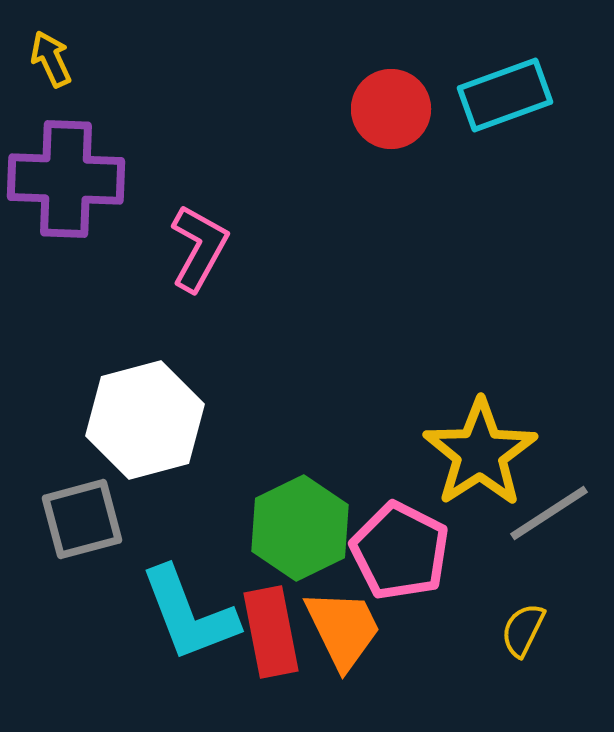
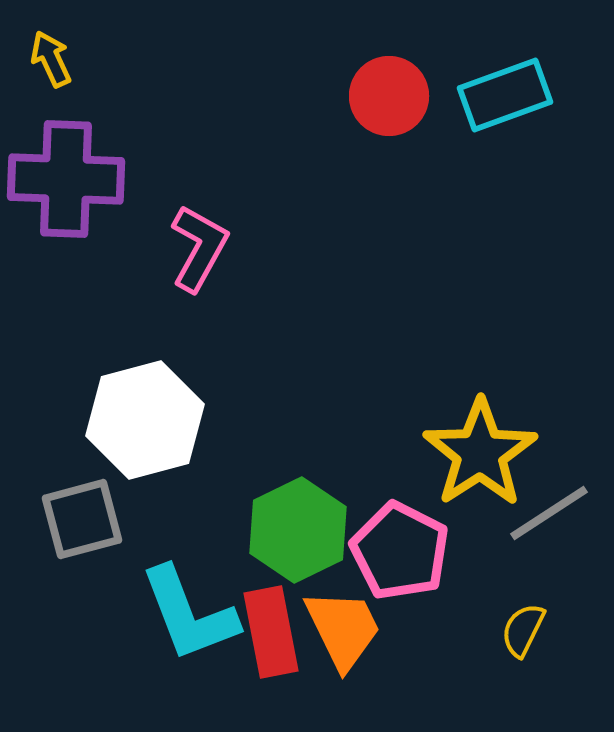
red circle: moved 2 px left, 13 px up
green hexagon: moved 2 px left, 2 px down
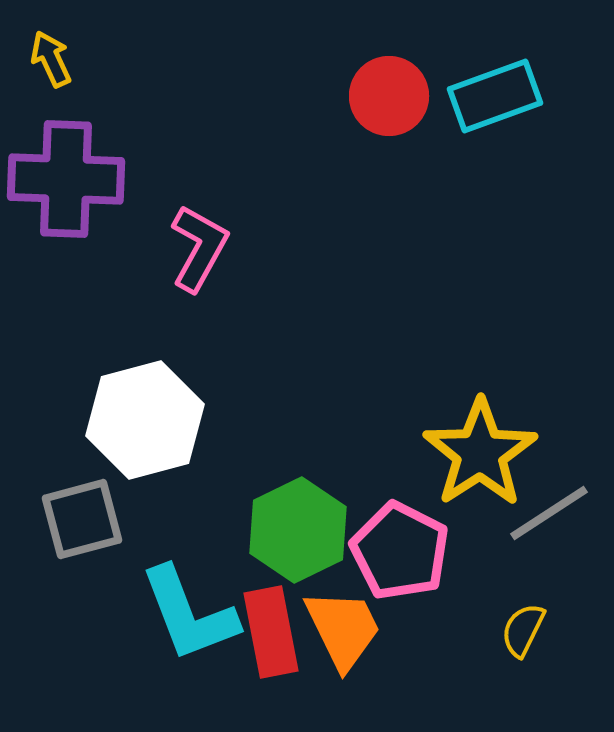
cyan rectangle: moved 10 px left, 1 px down
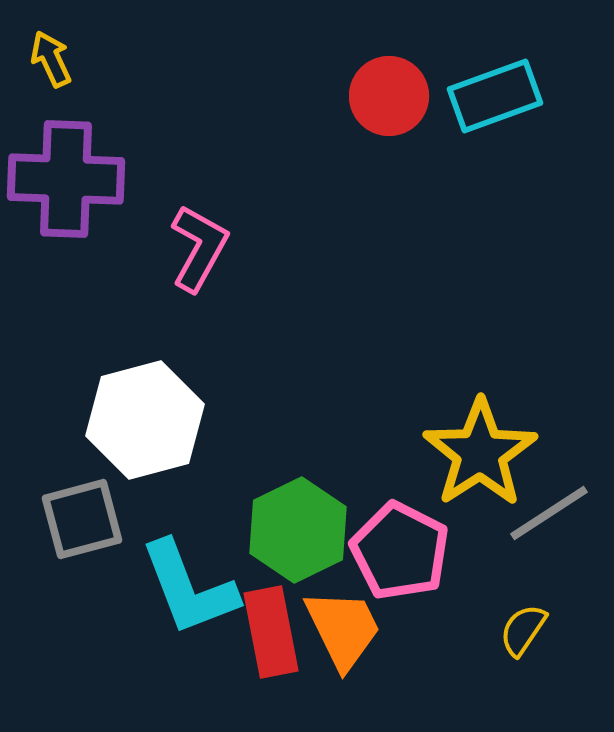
cyan L-shape: moved 26 px up
yellow semicircle: rotated 8 degrees clockwise
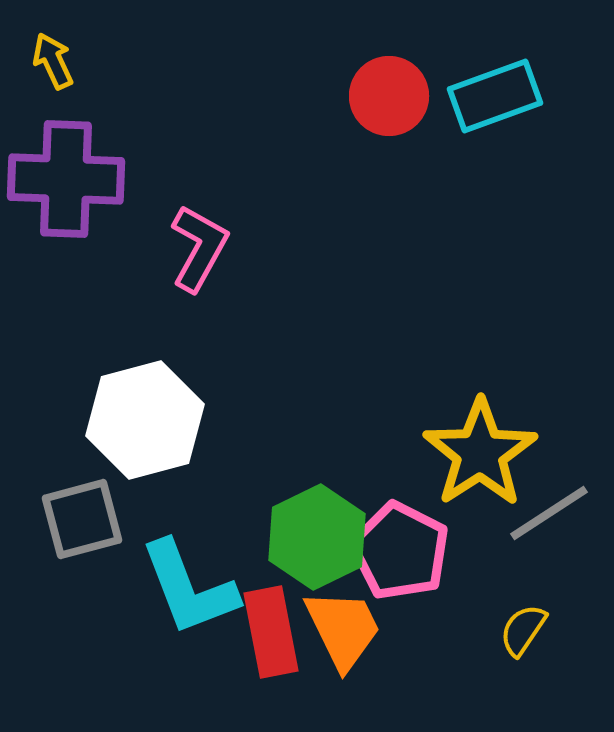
yellow arrow: moved 2 px right, 2 px down
green hexagon: moved 19 px right, 7 px down
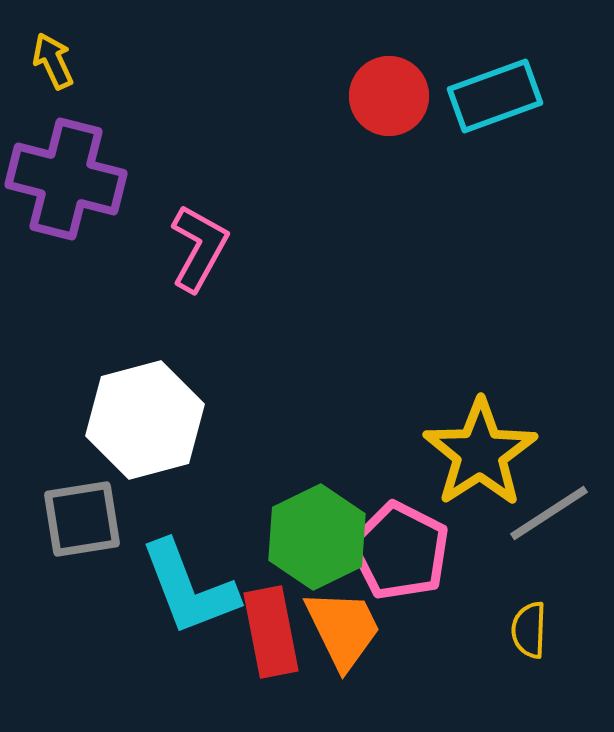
purple cross: rotated 12 degrees clockwise
gray square: rotated 6 degrees clockwise
yellow semicircle: moved 6 px right; rotated 32 degrees counterclockwise
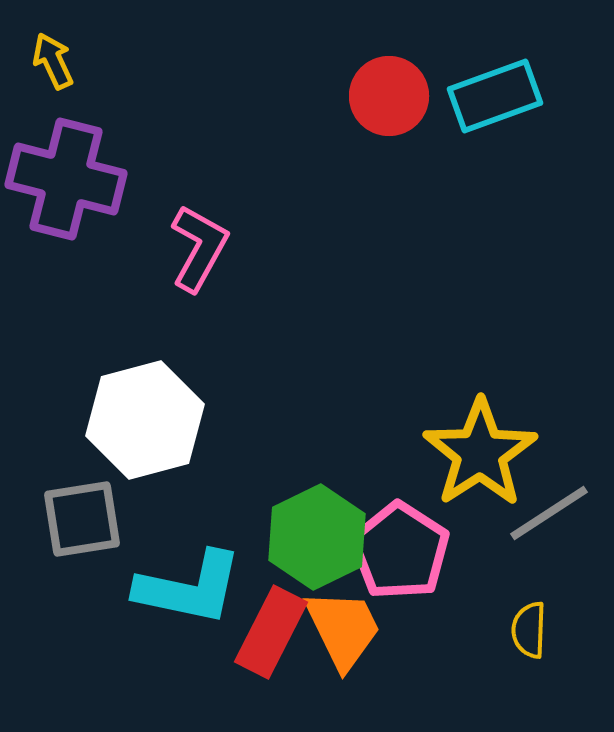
pink pentagon: rotated 6 degrees clockwise
cyan L-shape: rotated 57 degrees counterclockwise
red rectangle: rotated 38 degrees clockwise
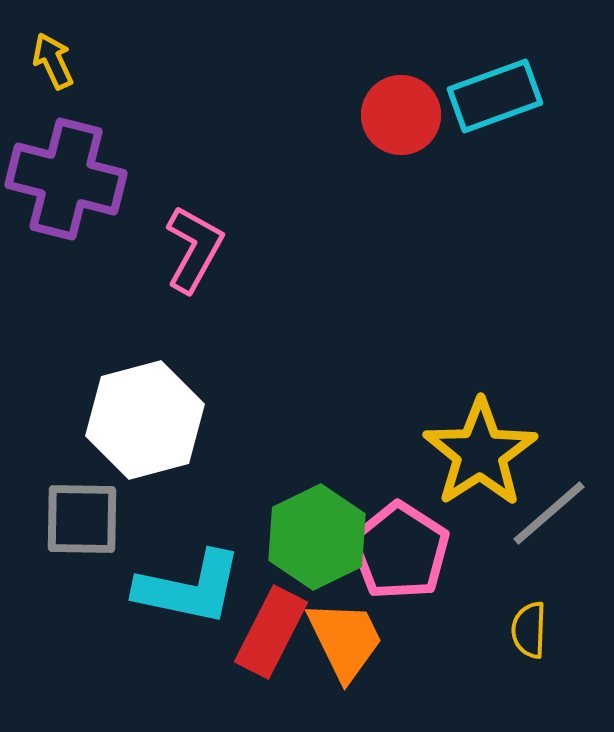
red circle: moved 12 px right, 19 px down
pink L-shape: moved 5 px left, 1 px down
gray line: rotated 8 degrees counterclockwise
gray square: rotated 10 degrees clockwise
orange trapezoid: moved 2 px right, 11 px down
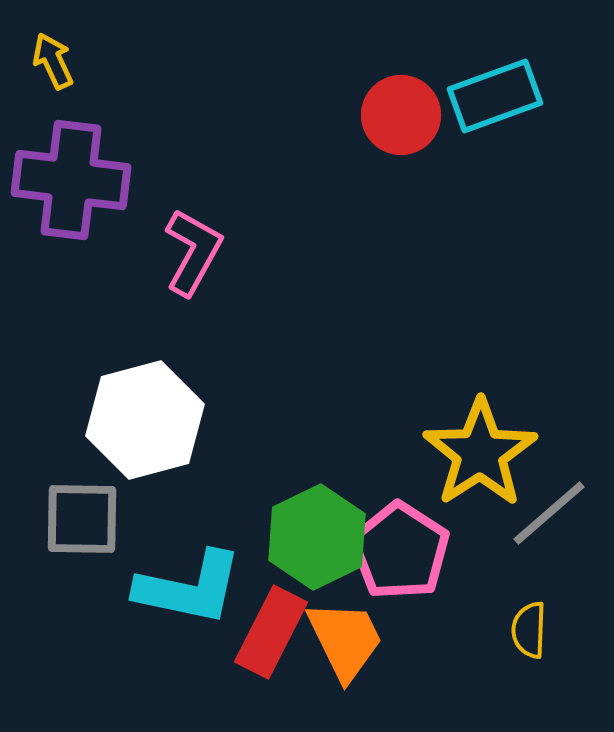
purple cross: moved 5 px right, 1 px down; rotated 7 degrees counterclockwise
pink L-shape: moved 1 px left, 3 px down
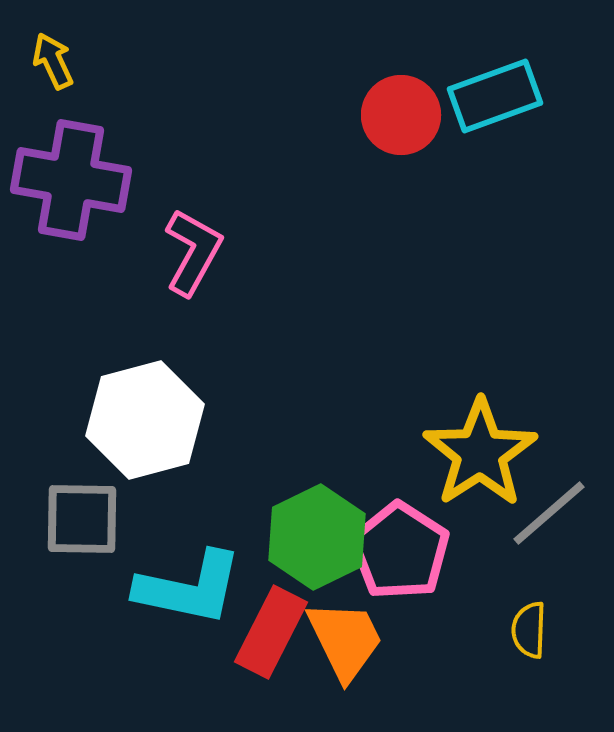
purple cross: rotated 3 degrees clockwise
